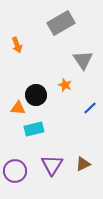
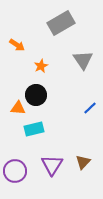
orange arrow: rotated 35 degrees counterclockwise
orange star: moved 24 px left, 19 px up; rotated 24 degrees clockwise
brown triangle: moved 2 px up; rotated 21 degrees counterclockwise
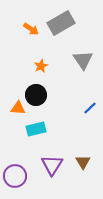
orange arrow: moved 14 px right, 16 px up
cyan rectangle: moved 2 px right
brown triangle: rotated 14 degrees counterclockwise
purple circle: moved 5 px down
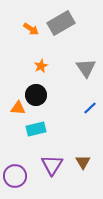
gray triangle: moved 3 px right, 8 px down
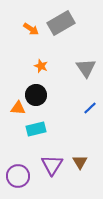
orange star: rotated 24 degrees counterclockwise
brown triangle: moved 3 px left
purple circle: moved 3 px right
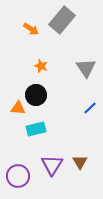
gray rectangle: moved 1 px right, 3 px up; rotated 20 degrees counterclockwise
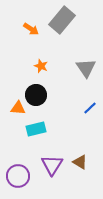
brown triangle: rotated 28 degrees counterclockwise
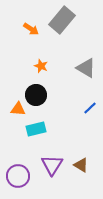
gray triangle: rotated 25 degrees counterclockwise
orange triangle: moved 1 px down
brown triangle: moved 1 px right, 3 px down
